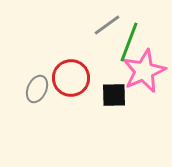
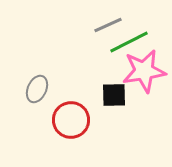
gray line: moved 1 px right; rotated 12 degrees clockwise
green line: rotated 42 degrees clockwise
pink star: rotated 15 degrees clockwise
red circle: moved 42 px down
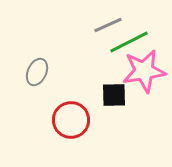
gray ellipse: moved 17 px up
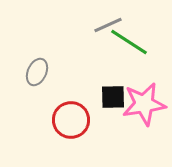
green line: rotated 60 degrees clockwise
pink star: moved 33 px down
black square: moved 1 px left, 2 px down
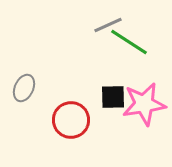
gray ellipse: moved 13 px left, 16 px down
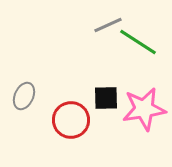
green line: moved 9 px right
gray ellipse: moved 8 px down
black square: moved 7 px left, 1 px down
pink star: moved 5 px down
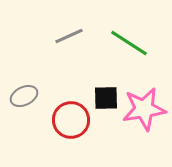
gray line: moved 39 px left, 11 px down
green line: moved 9 px left, 1 px down
gray ellipse: rotated 40 degrees clockwise
